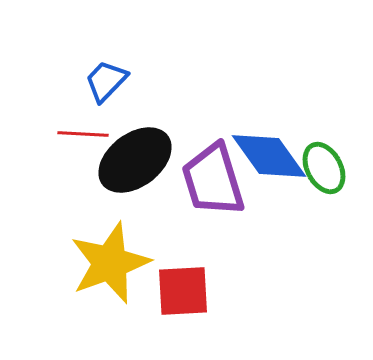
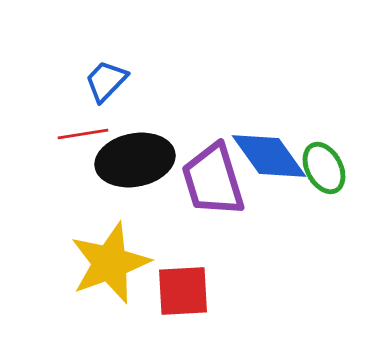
red line: rotated 12 degrees counterclockwise
black ellipse: rotated 26 degrees clockwise
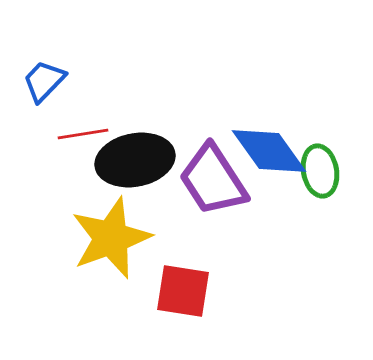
blue trapezoid: moved 62 px left
blue diamond: moved 5 px up
green ellipse: moved 4 px left, 3 px down; rotated 18 degrees clockwise
purple trapezoid: rotated 16 degrees counterclockwise
yellow star: moved 1 px right, 25 px up
red square: rotated 12 degrees clockwise
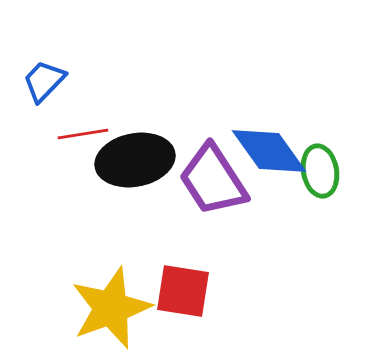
yellow star: moved 70 px down
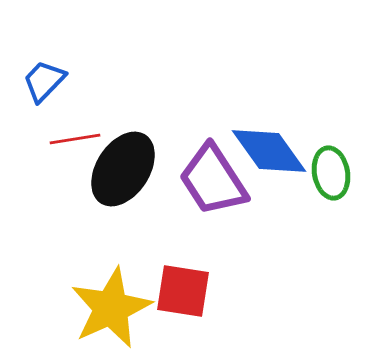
red line: moved 8 px left, 5 px down
black ellipse: moved 12 px left, 9 px down; rotated 46 degrees counterclockwise
green ellipse: moved 11 px right, 2 px down
yellow star: rotated 4 degrees counterclockwise
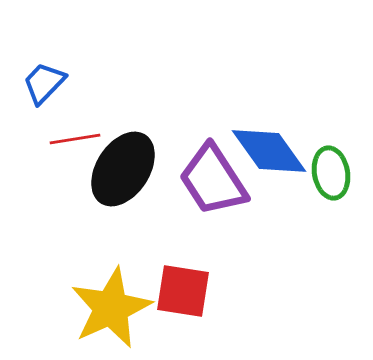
blue trapezoid: moved 2 px down
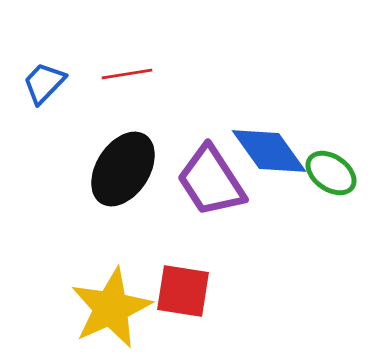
red line: moved 52 px right, 65 px up
green ellipse: rotated 45 degrees counterclockwise
purple trapezoid: moved 2 px left, 1 px down
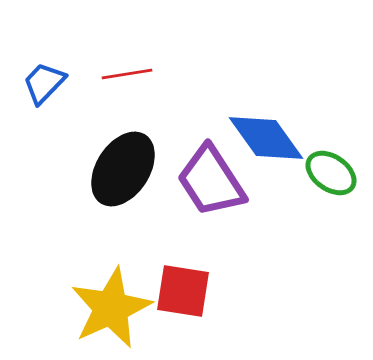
blue diamond: moved 3 px left, 13 px up
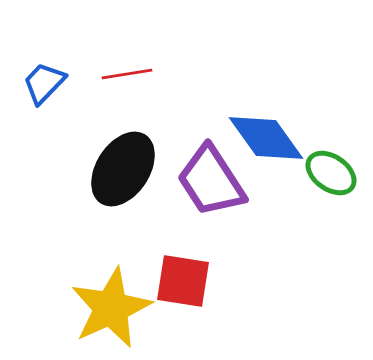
red square: moved 10 px up
